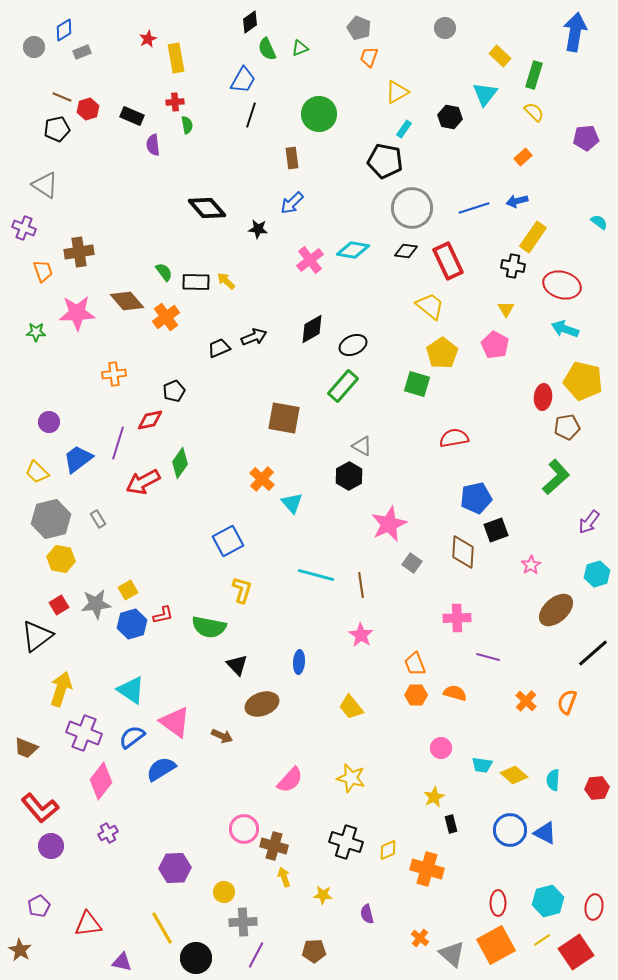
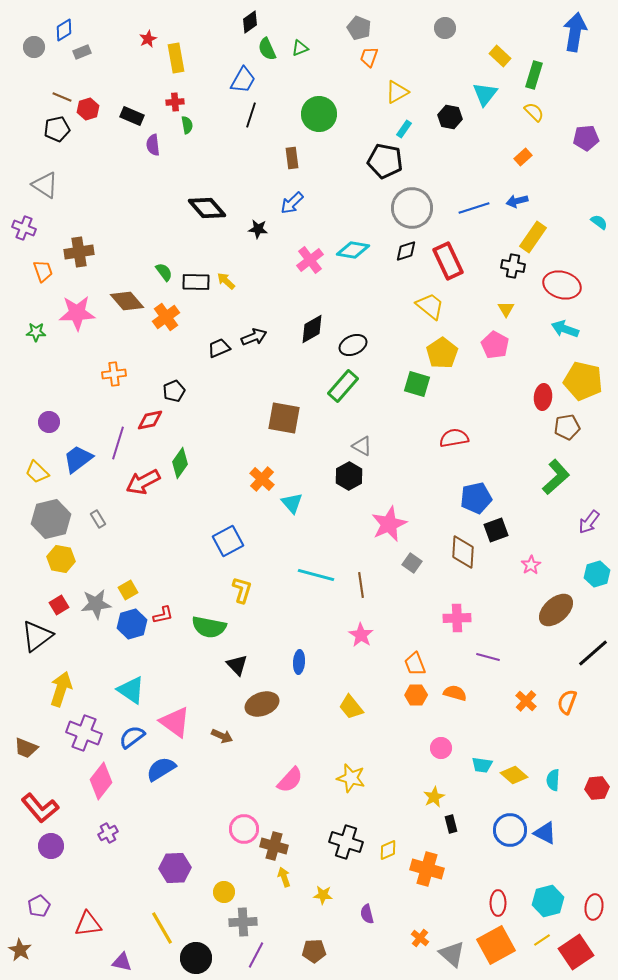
black diamond at (406, 251): rotated 25 degrees counterclockwise
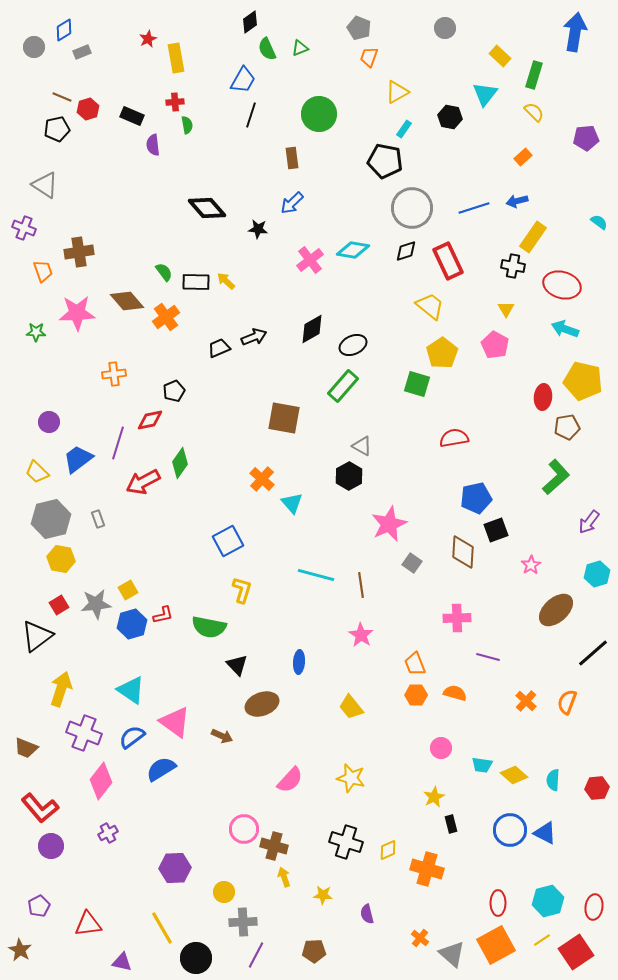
gray rectangle at (98, 519): rotated 12 degrees clockwise
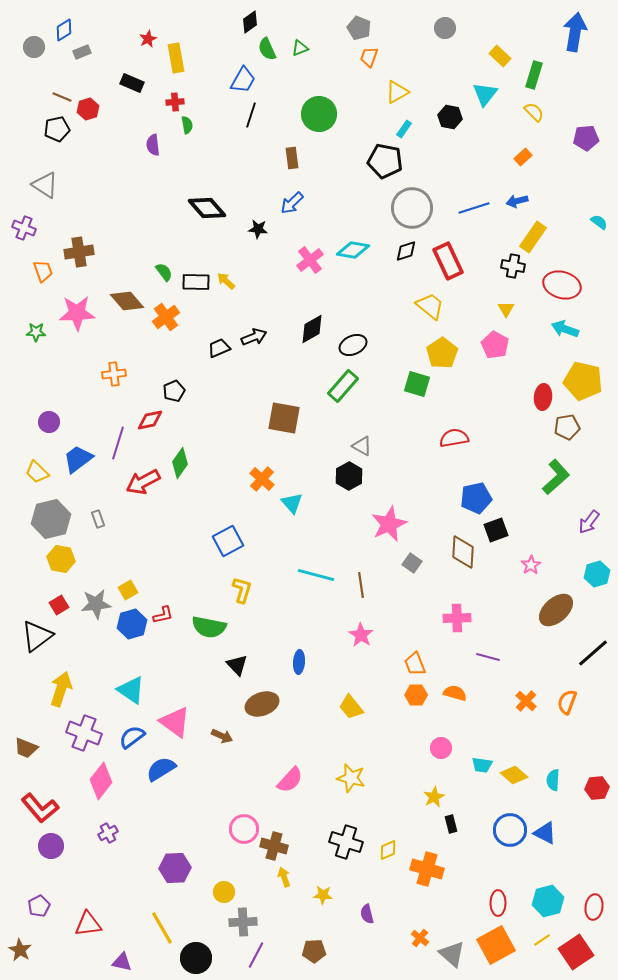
black rectangle at (132, 116): moved 33 px up
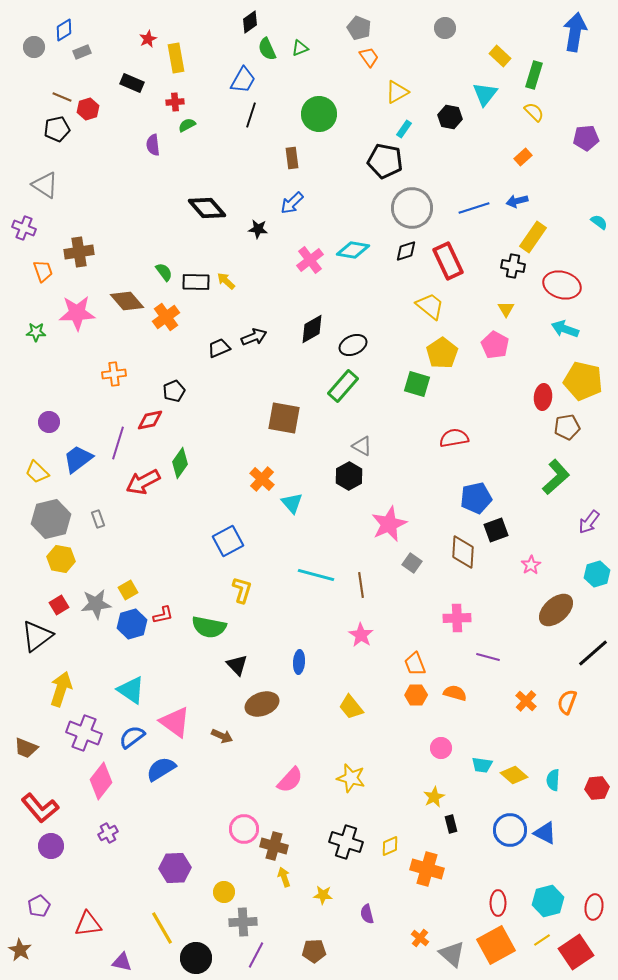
orange trapezoid at (369, 57): rotated 125 degrees clockwise
green semicircle at (187, 125): rotated 108 degrees counterclockwise
yellow diamond at (388, 850): moved 2 px right, 4 px up
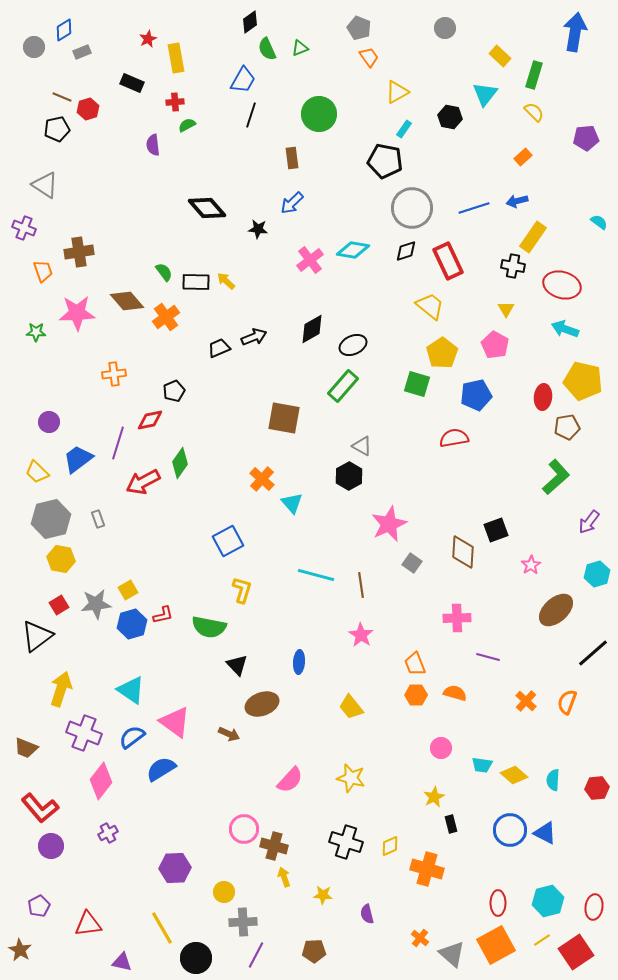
blue pentagon at (476, 498): moved 103 px up
brown arrow at (222, 736): moved 7 px right, 2 px up
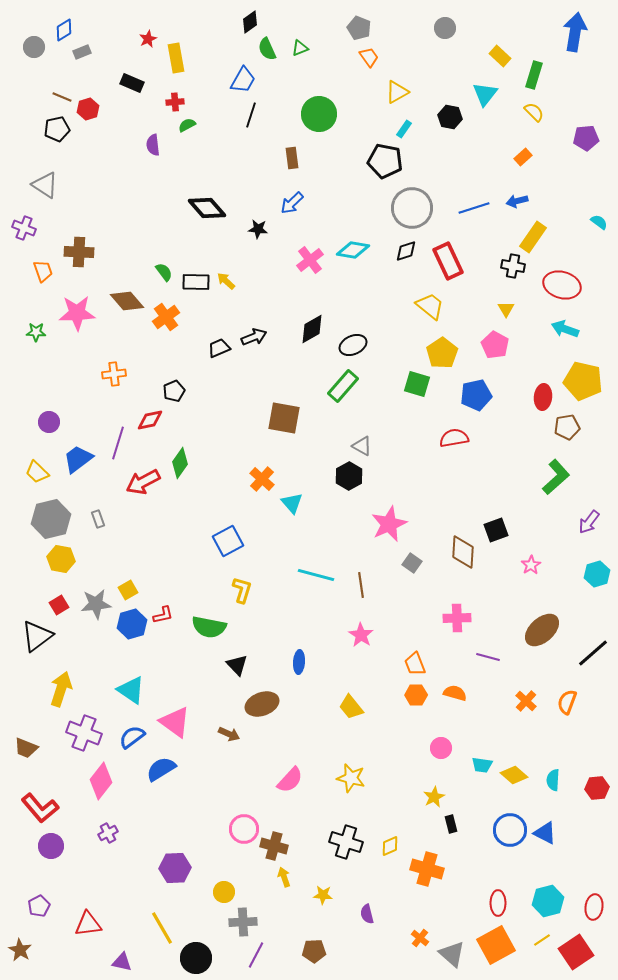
brown cross at (79, 252): rotated 12 degrees clockwise
brown ellipse at (556, 610): moved 14 px left, 20 px down
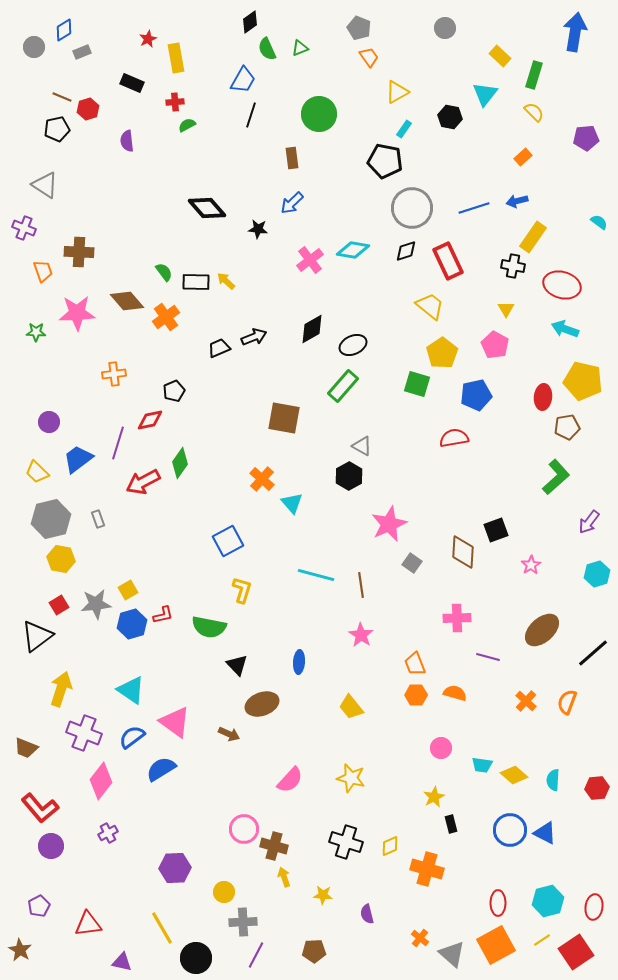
purple semicircle at (153, 145): moved 26 px left, 4 px up
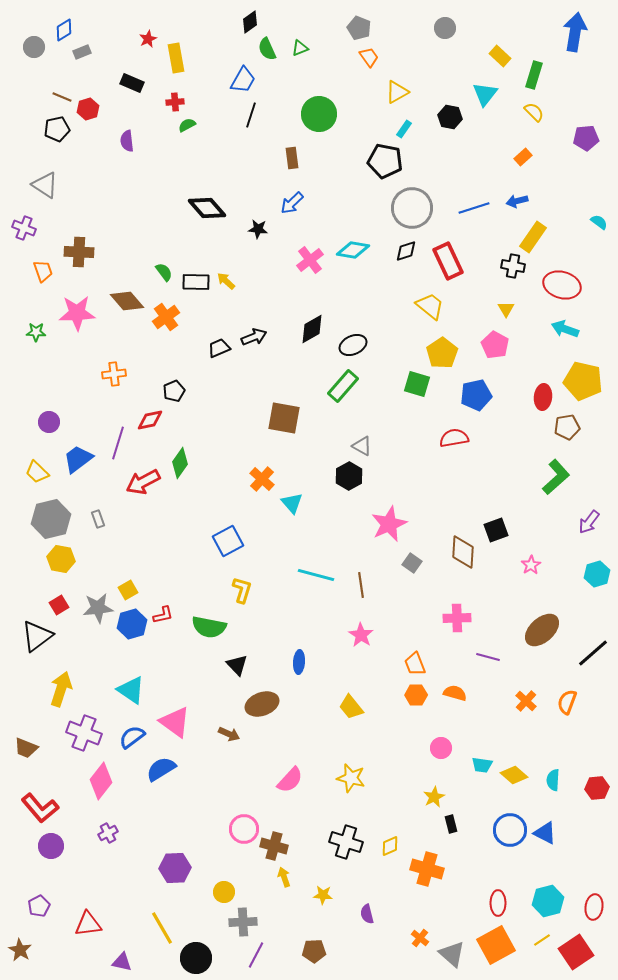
gray star at (96, 604): moved 2 px right, 4 px down
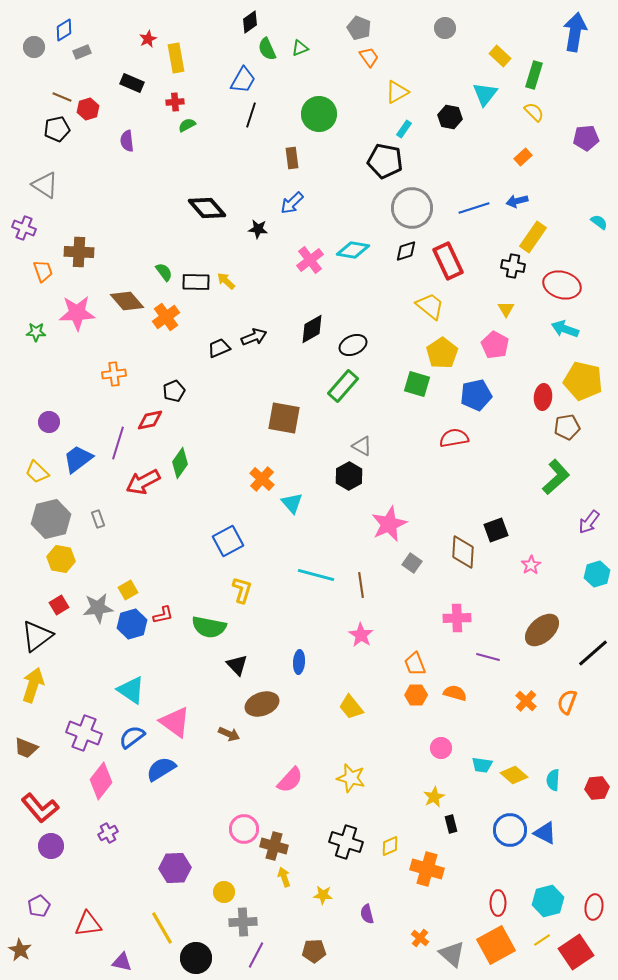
yellow arrow at (61, 689): moved 28 px left, 4 px up
